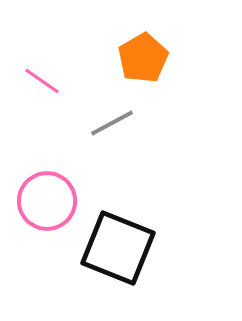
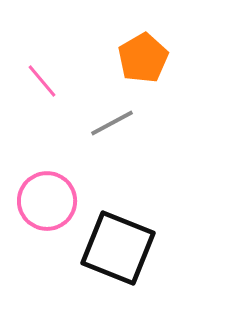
pink line: rotated 15 degrees clockwise
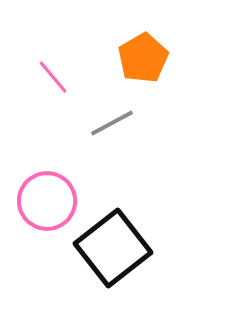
pink line: moved 11 px right, 4 px up
black square: moved 5 px left; rotated 30 degrees clockwise
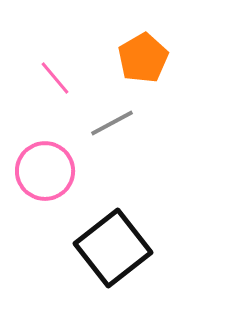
pink line: moved 2 px right, 1 px down
pink circle: moved 2 px left, 30 px up
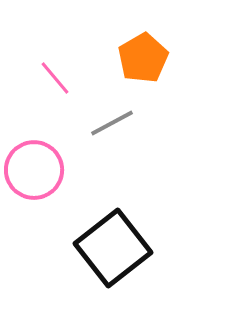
pink circle: moved 11 px left, 1 px up
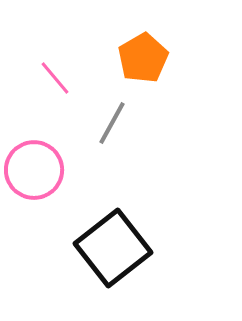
gray line: rotated 33 degrees counterclockwise
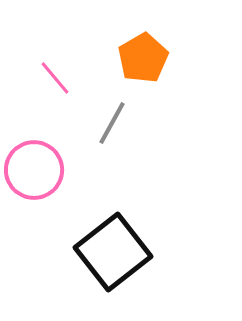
black square: moved 4 px down
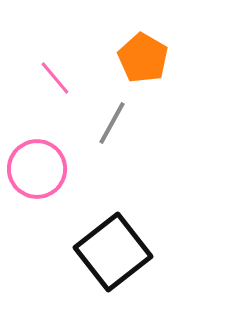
orange pentagon: rotated 12 degrees counterclockwise
pink circle: moved 3 px right, 1 px up
